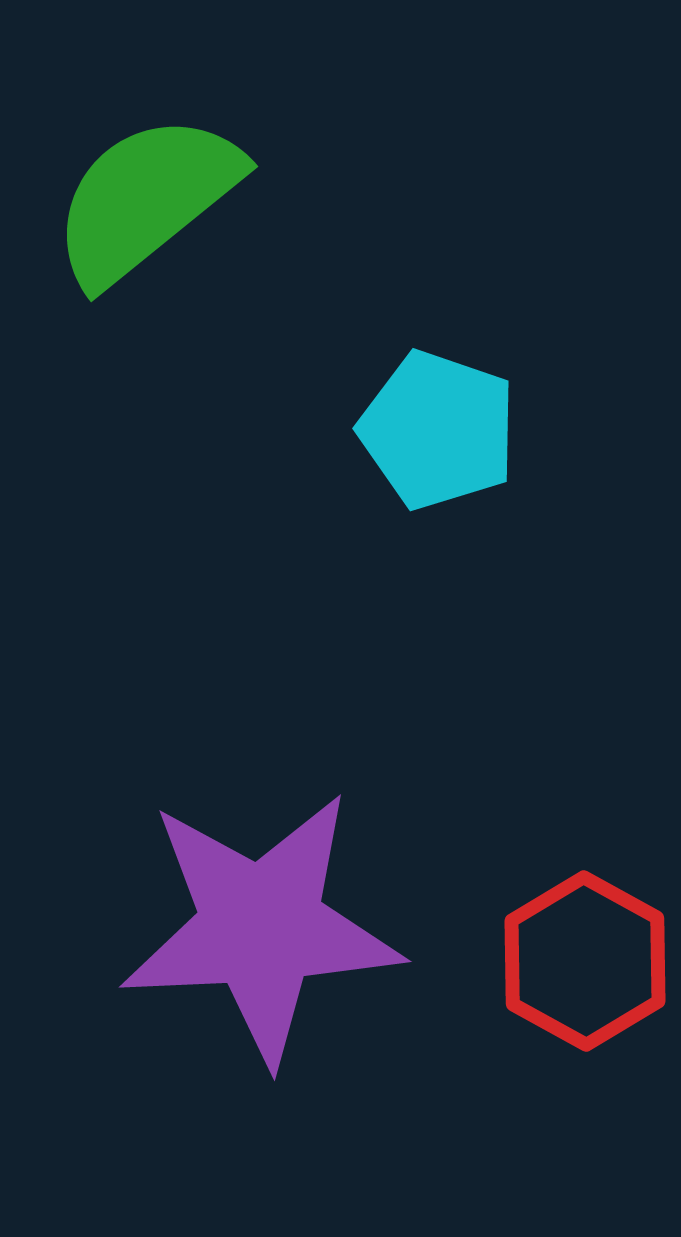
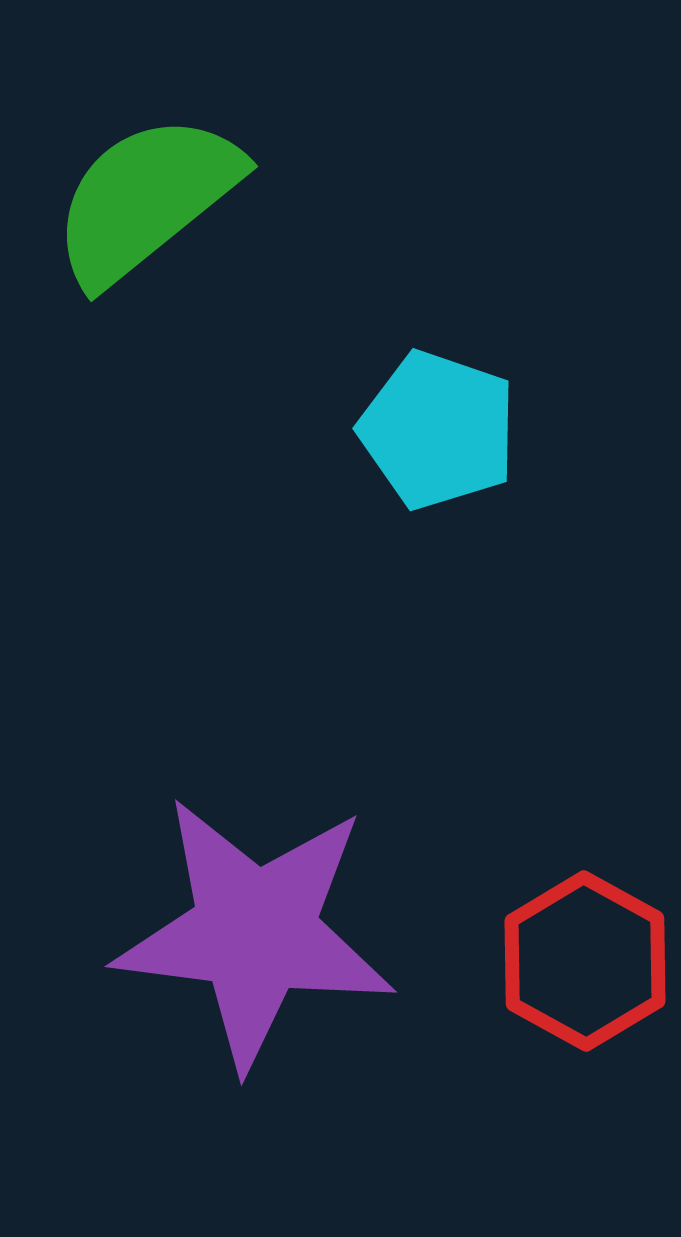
purple star: moved 6 px left, 5 px down; rotated 10 degrees clockwise
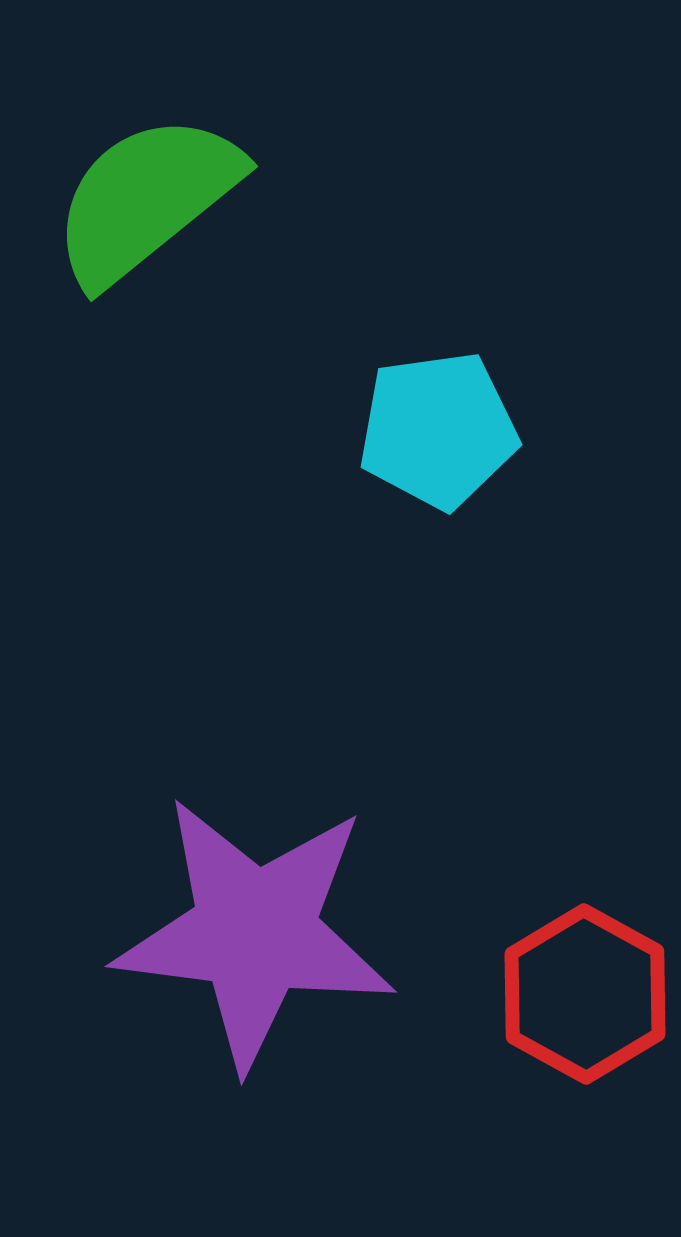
cyan pentagon: rotated 27 degrees counterclockwise
red hexagon: moved 33 px down
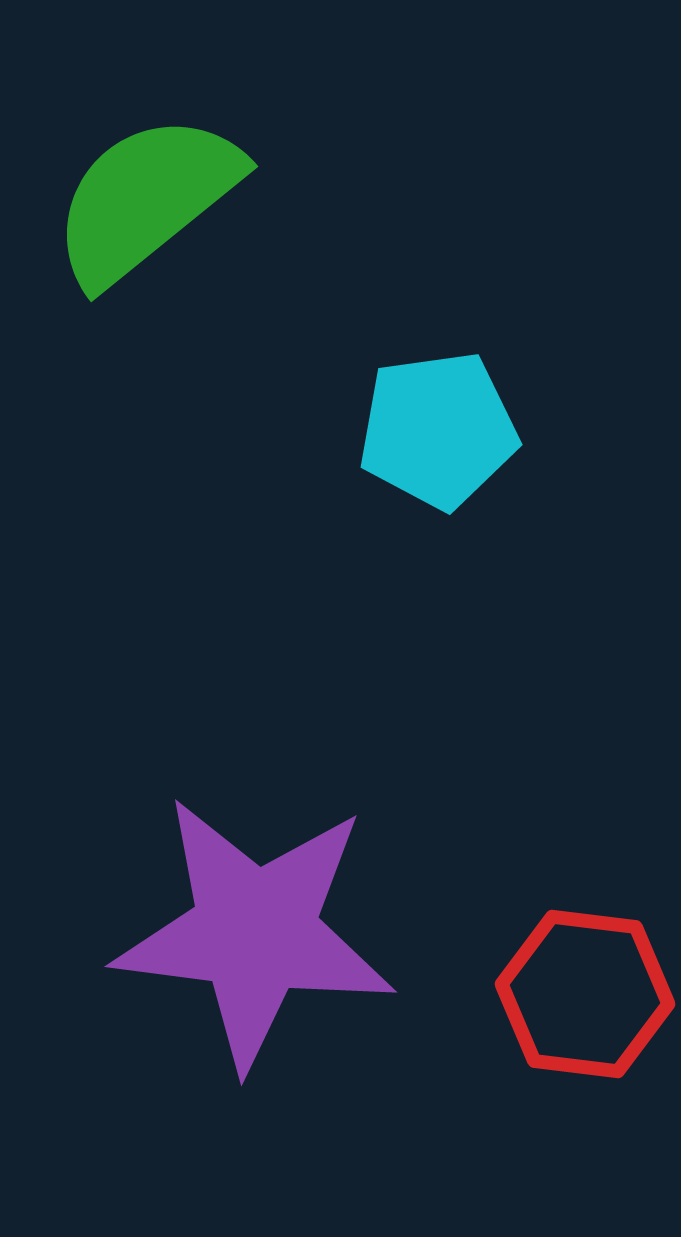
red hexagon: rotated 22 degrees counterclockwise
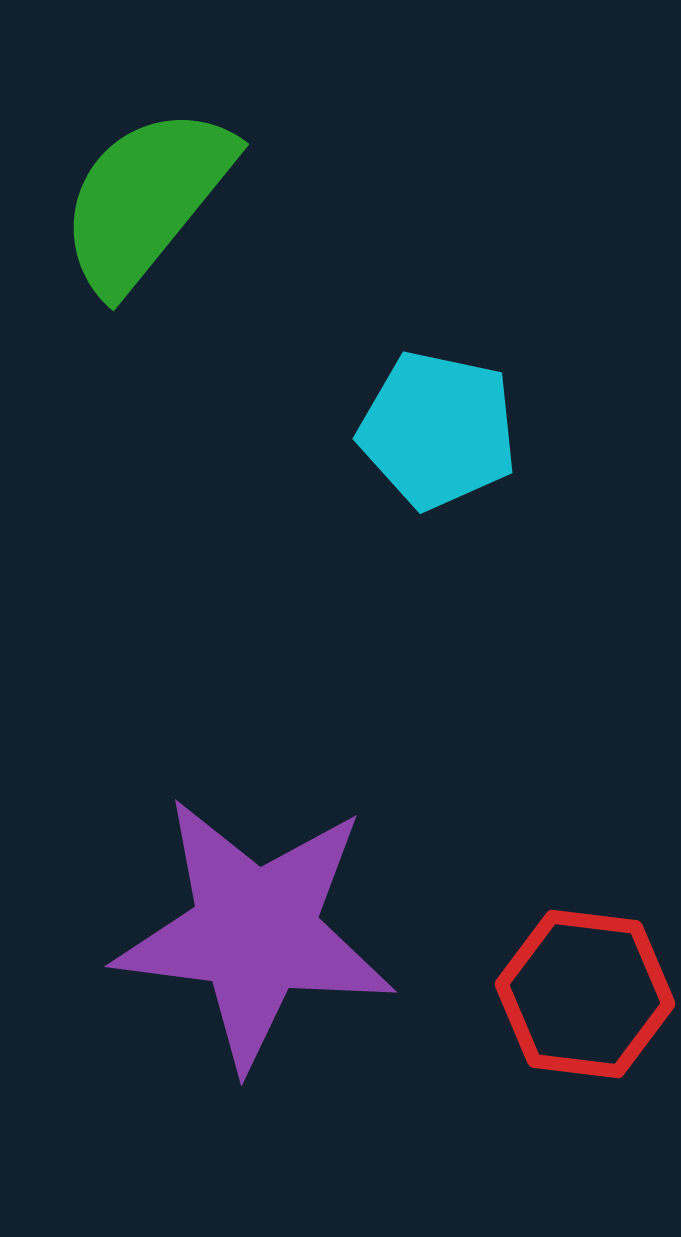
green semicircle: rotated 12 degrees counterclockwise
cyan pentagon: rotated 20 degrees clockwise
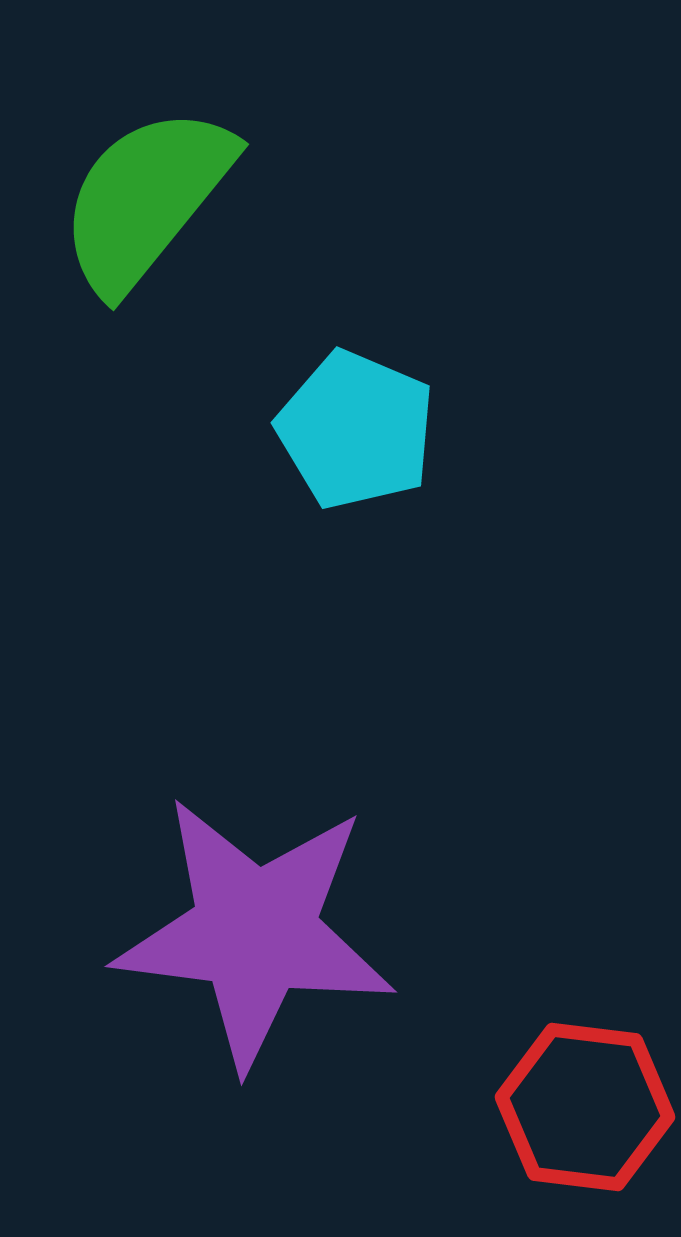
cyan pentagon: moved 82 px left; rotated 11 degrees clockwise
red hexagon: moved 113 px down
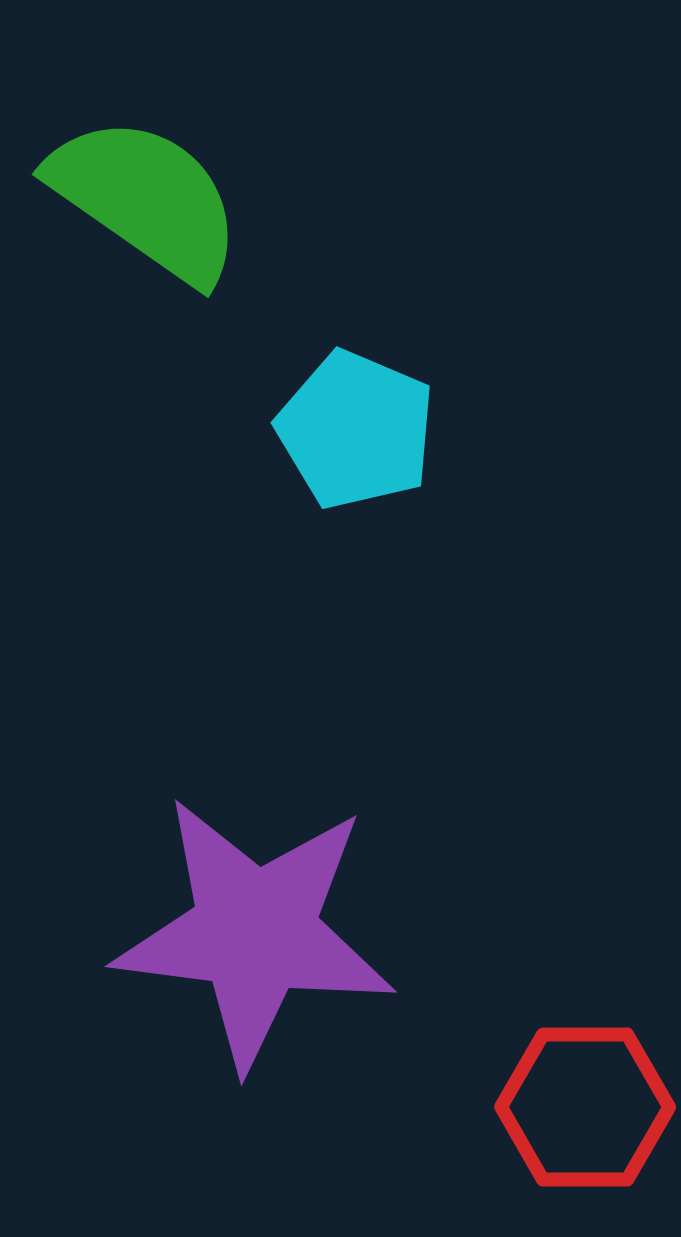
green semicircle: rotated 86 degrees clockwise
red hexagon: rotated 7 degrees counterclockwise
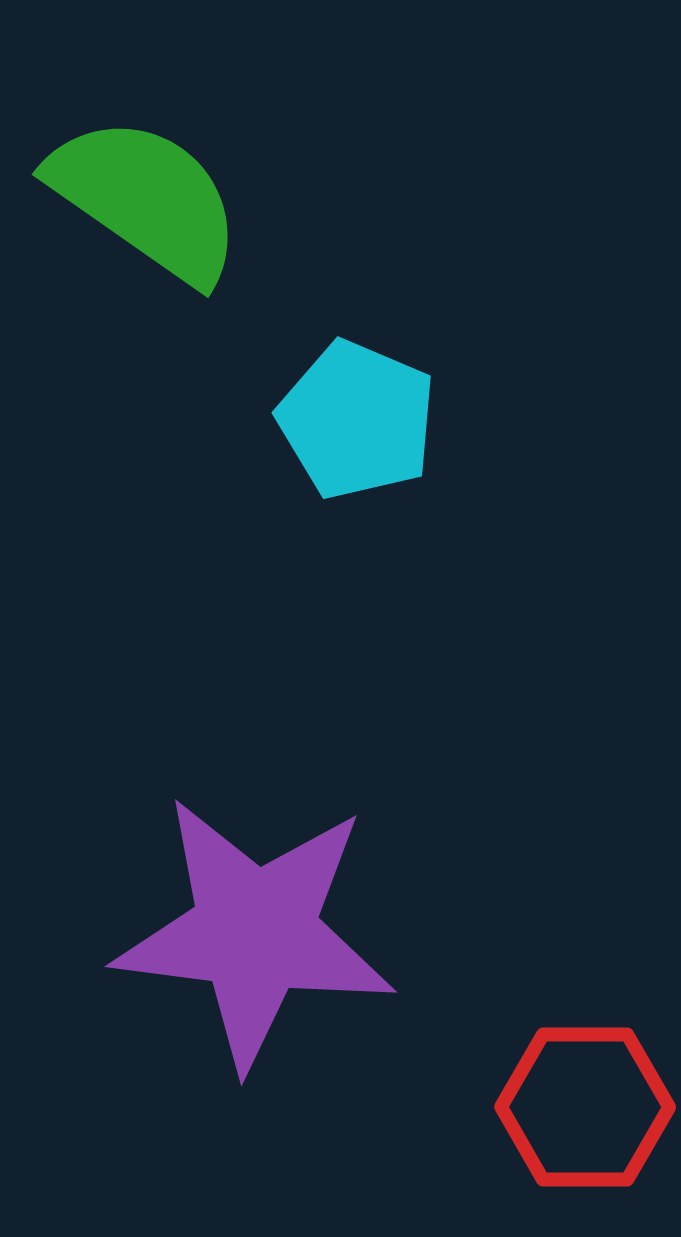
cyan pentagon: moved 1 px right, 10 px up
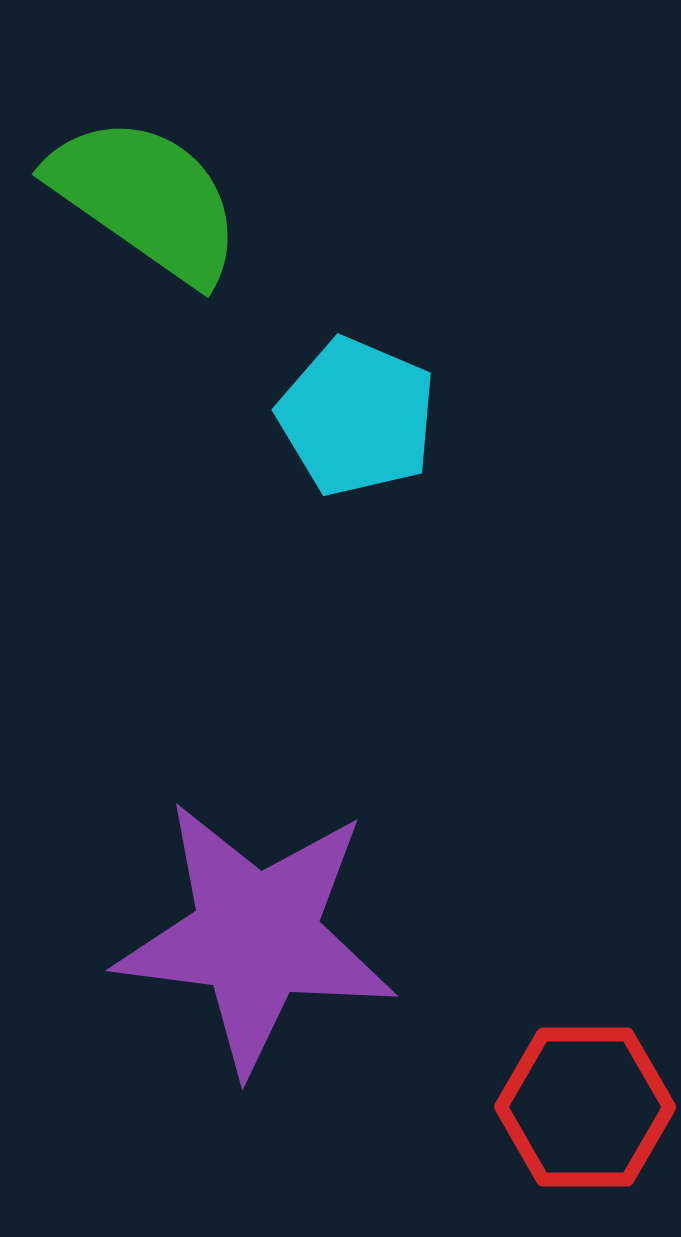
cyan pentagon: moved 3 px up
purple star: moved 1 px right, 4 px down
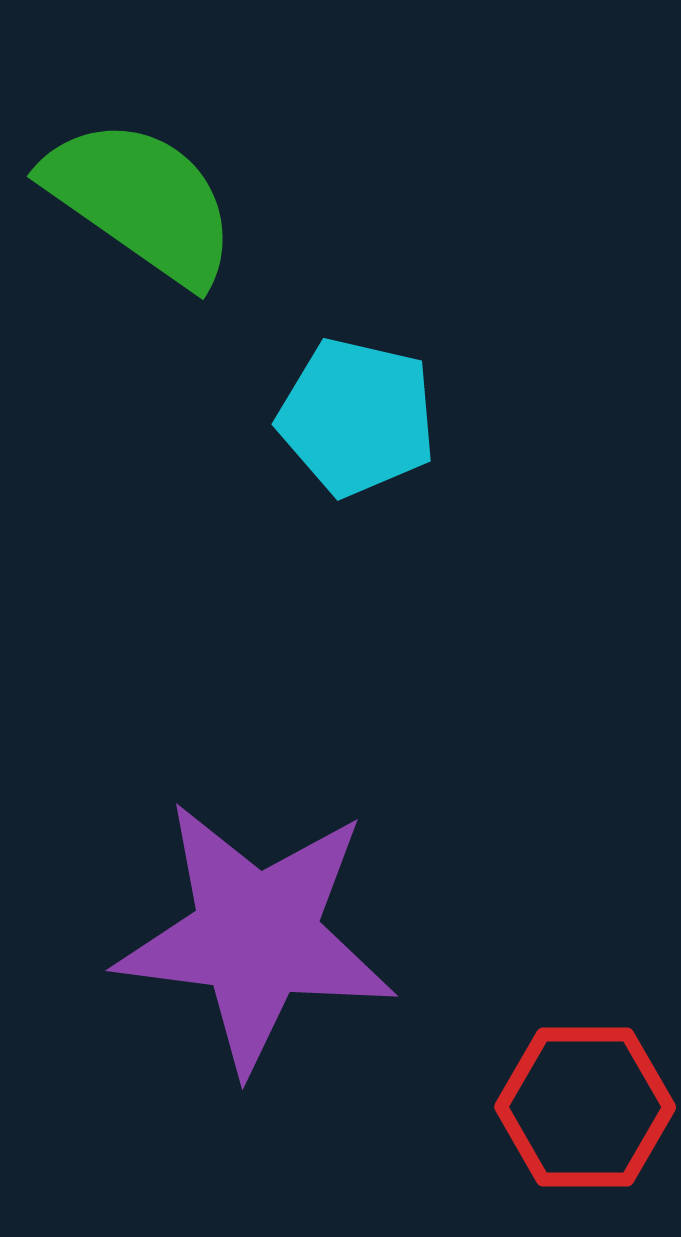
green semicircle: moved 5 px left, 2 px down
cyan pentagon: rotated 10 degrees counterclockwise
